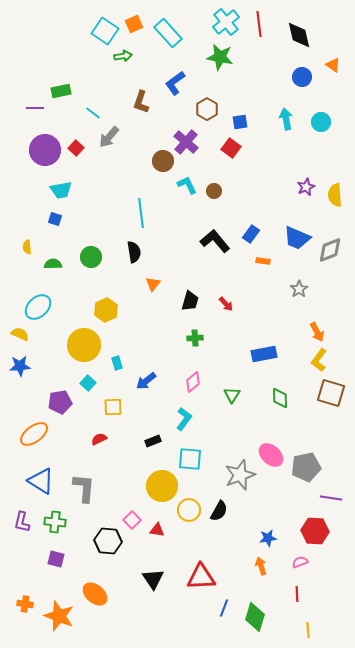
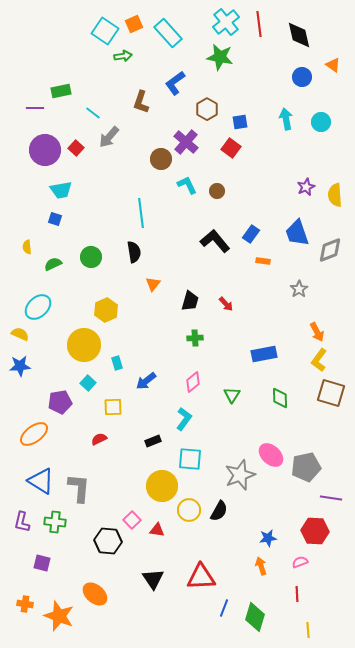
brown circle at (163, 161): moved 2 px left, 2 px up
brown circle at (214, 191): moved 3 px right
blue trapezoid at (297, 238): moved 5 px up; rotated 48 degrees clockwise
green semicircle at (53, 264): rotated 24 degrees counterclockwise
gray L-shape at (84, 488): moved 5 px left
purple square at (56, 559): moved 14 px left, 4 px down
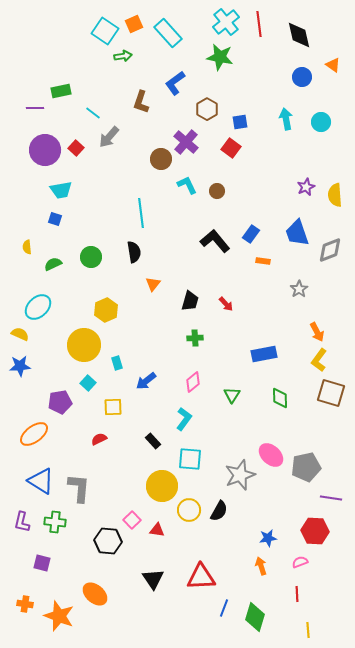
black rectangle at (153, 441): rotated 70 degrees clockwise
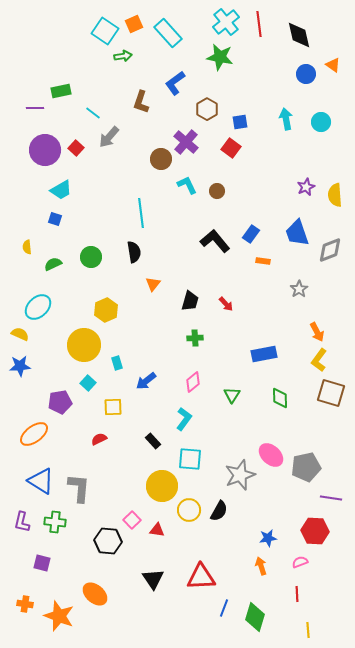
blue circle at (302, 77): moved 4 px right, 3 px up
cyan trapezoid at (61, 190): rotated 20 degrees counterclockwise
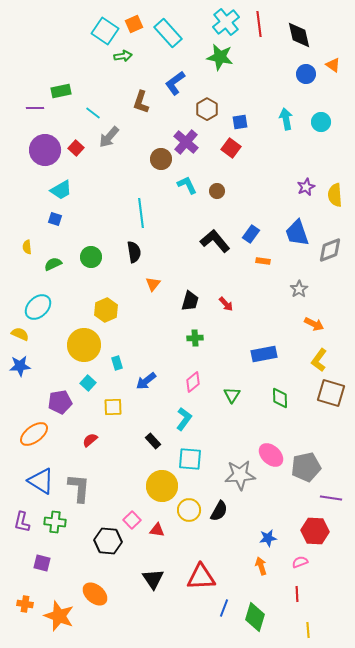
orange arrow at (317, 332): moved 3 px left, 8 px up; rotated 36 degrees counterclockwise
red semicircle at (99, 439): moved 9 px left, 1 px down; rotated 14 degrees counterclockwise
gray star at (240, 475): rotated 16 degrees clockwise
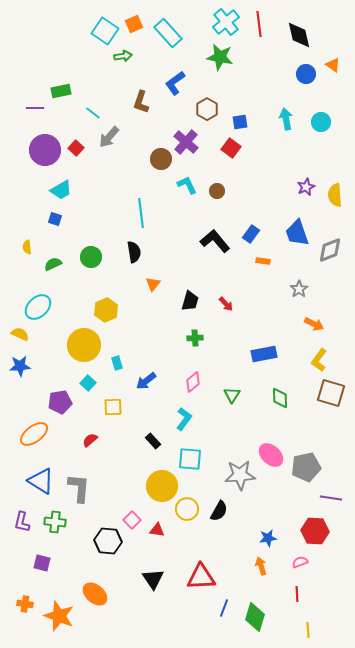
yellow circle at (189, 510): moved 2 px left, 1 px up
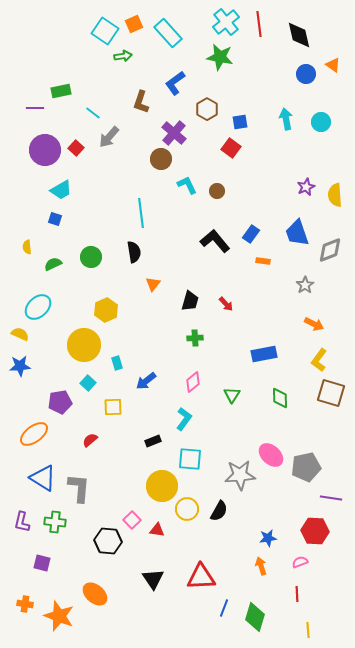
purple cross at (186, 142): moved 12 px left, 9 px up
gray star at (299, 289): moved 6 px right, 4 px up
black rectangle at (153, 441): rotated 70 degrees counterclockwise
blue triangle at (41, 481): moved 2 px right, 3 px up
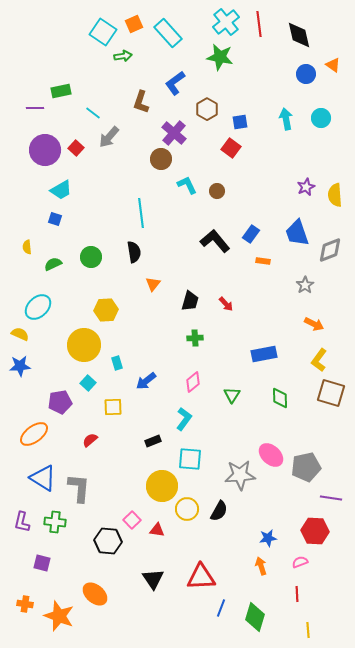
cyan square at (105, 31): moved 2 px left, 1 px down
cyan circle at (321, 122): moved 4 px up
yellow hexagon at (106, 310): rotated 20 degrees clockwise
blue line at (224, 608): moved 3 px left
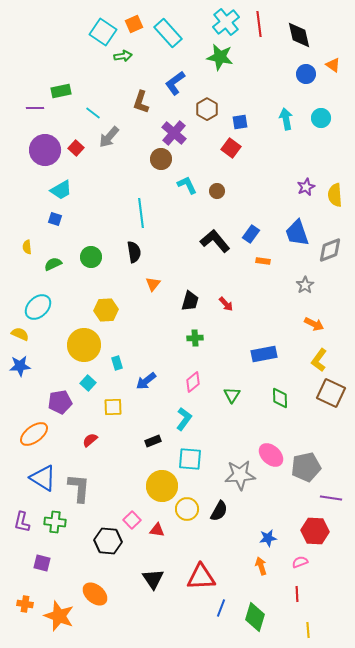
brown square at (331, 393): rotated 8 degrees clockwise
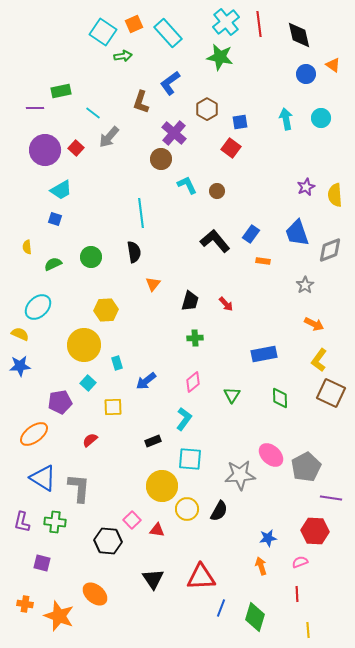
blue L-shape at (175, 83): moved 5 px left
gray pentagon at (306, 467): rotated 16 degrees counterclockwise
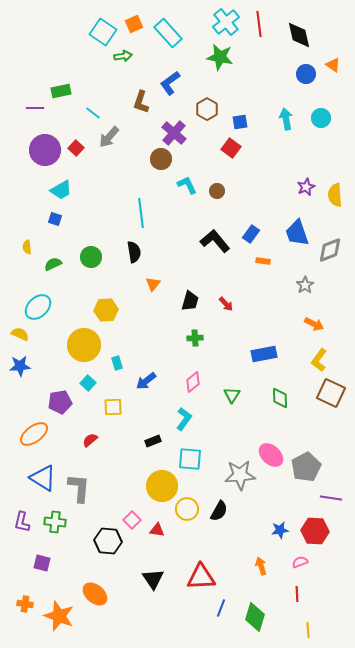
blue star at (268, 538): moved 12 px right, 8 px up
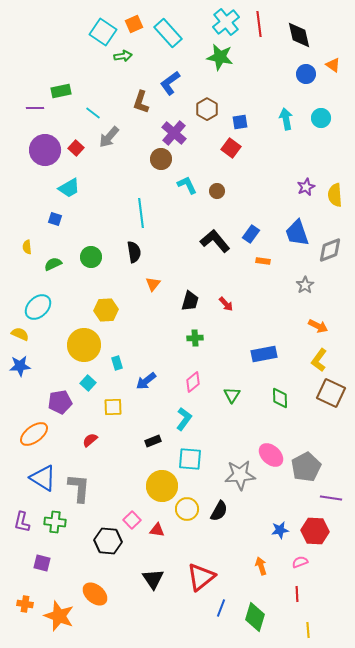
cyan trapezoid at (61, 190): moved 8 px right, 2 px up
orange arrow at (314, 324): moved 4 px right, 2 px down
red triangle at (201, 577): rotated 36 degrees counterclockwise
